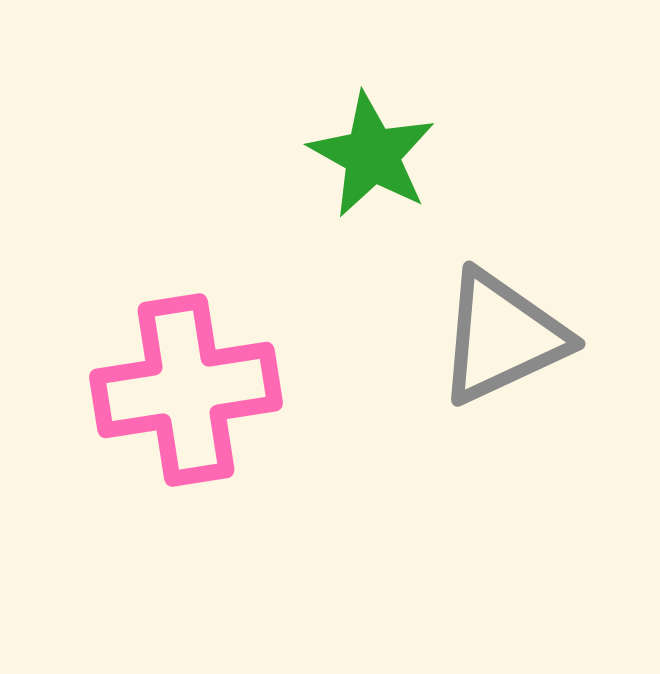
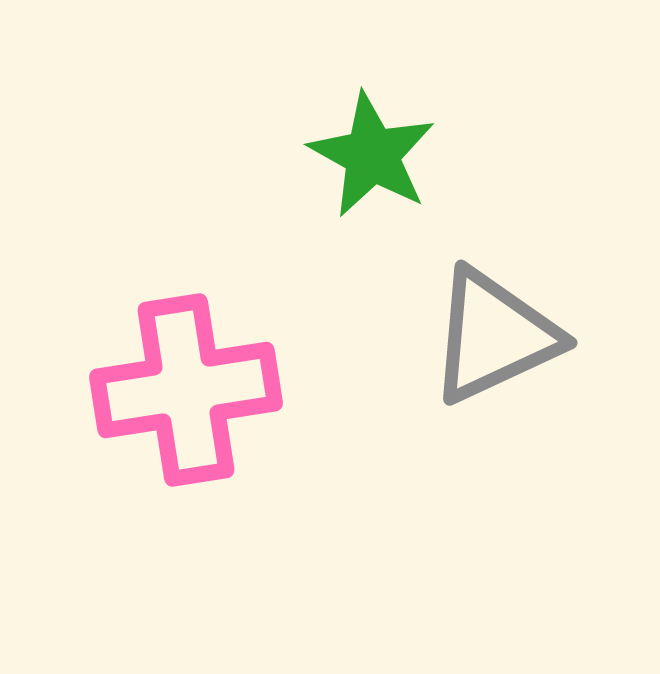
gray triangle: moved 8 px left, 1 px up
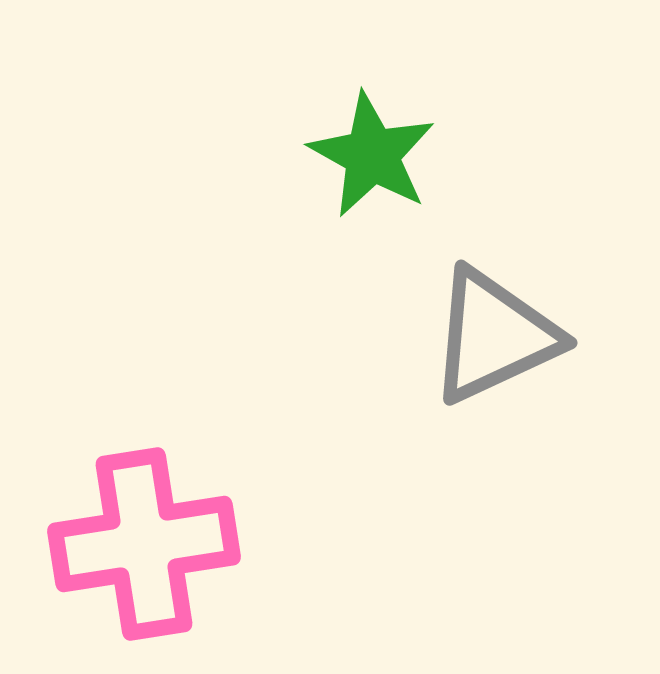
pink cross: moved 42 px left, 154 px down
